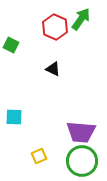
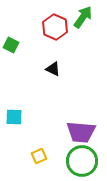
green arrow: moved 2 px right, 2 px up
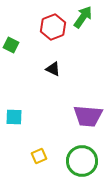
red hexagon: moved 2 px left; rotated 15 degrees clockwise
purple trapezoid: moved 7 px right, 16 px up
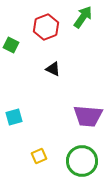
red hexagon: moved 7 px left
cyan square: rotated 18 degrees counterclockwise
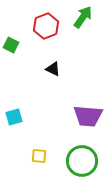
red hexagon: moved 1 px up
yellow square: rotated 28 degrees clockwise
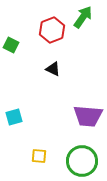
red hexagon: moved 6 px right, 4 px down
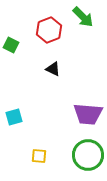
green arrow: rotated 100 degrees clockwise
red hexagon: moved 3 px left
purple trapezoid: moved 2 px up
green circle: moved 6 px right, 6 px up
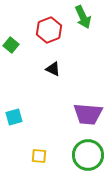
green arrow: rotated 20 degrees clockwise
green square: rotated 14 degrees clockwise
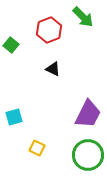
green arrow: rotated 20 degrees counterclockwise
purple trapezoid: rotated 68 degrees counterclockwise
yellow square: moved 2 px left, 8 px up; rotated 21 degrees clockwise
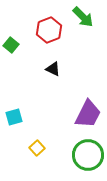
yellow square: rotated 21 degrees clockwise
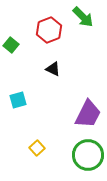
cyan square: moved 4 px right, 17 px up
